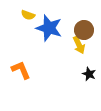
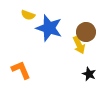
brown circle: moved 2 px right, 2 px down
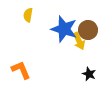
yellow semicircle: rotated 80 degrees clockwise
blue star: moved 15 px right, 1 px down
brown circle: moved 2 px right, 2 px up
yellow arrow: moved 4 px up
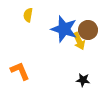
orange L-shape: moved 1 px left, 1 px down
black star: moved 6 px left, 6 px down; rotated 16 degrees counterclockwise
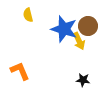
yellow semicircle: rotated 24 degrees counterclockwise
brown circle: moved 4 px up
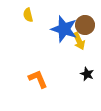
brown circle: moved 3 px left, 1 px up
orange L-shape: moved 18 px right, 8 px down
black star: moved 4 px right, 6 px up; rotated 16 degrees clockwise
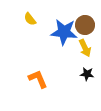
yellow semicircle: moved 2 px right, 4 px down; rotated 24 degrees counterclockwise
blue star: moved 3 px down; rotated 12 degrees counterclockwise
yellow arrow: moved 6 px right, 7 px down
black star: rotated 16 degrees counterclockwise
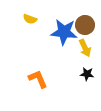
yellow semicircle: rotated 32 degrees counterclockwise
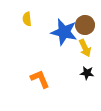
yellow semicircle: moved 3 px left; rotated 64 degrees clockwise
blue star: rotated 8 degrees clockwise
black star: moved 1 px up
orange L-shape: moved 2 px right
